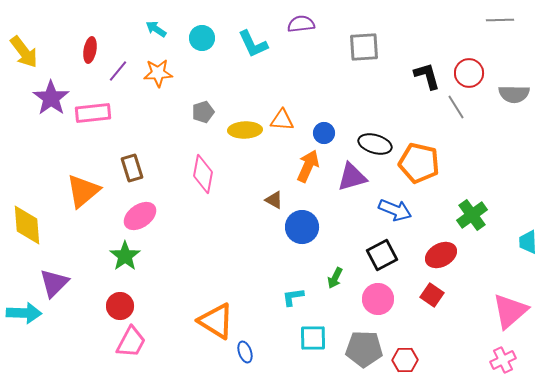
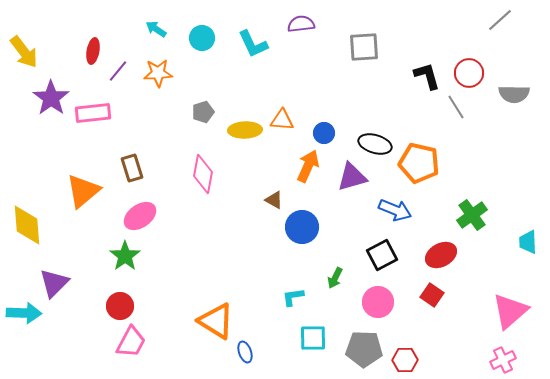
gray line at (500, 20): rotated 40 degrees counterclockwise
red ellipse at (90, 50): moved 3 px right, 1 px down
pink circle at (378, 299): moved 3 px down
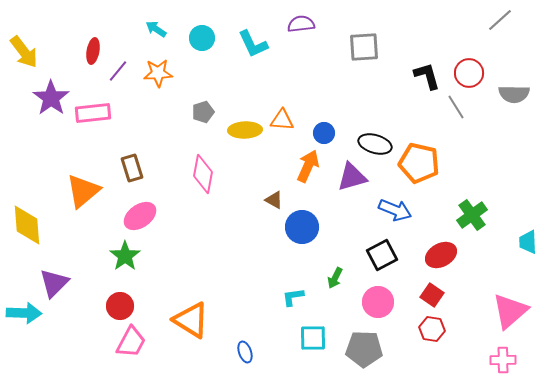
orange triangle at (216, 321): moved 25 px left, 1 px up
red hexagon at (405, 360): moved 27 px right, 31 px up; rotated 10 degrees clockwise
pink cross at (503, 360): rotated 25 degrees clockwise
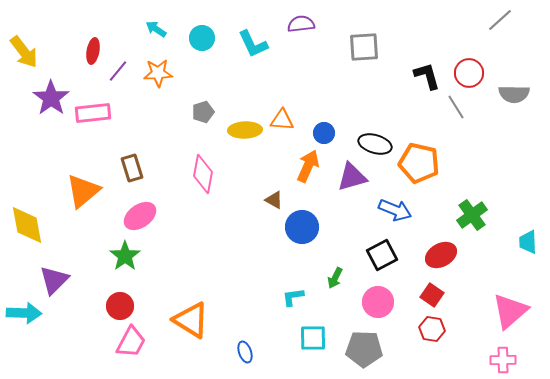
yellow diamond at (27, 225): rotated 6 degrees counterclockwise
purple triangle at (54, 283): moved 3 px up
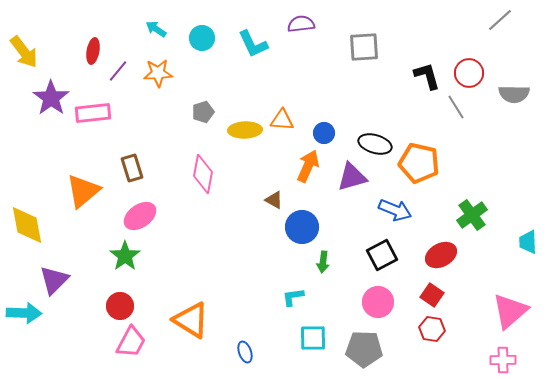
green arrow at (335, 278): moved 12 px left, 16 px up; rotated 20 degrees counterclockwise
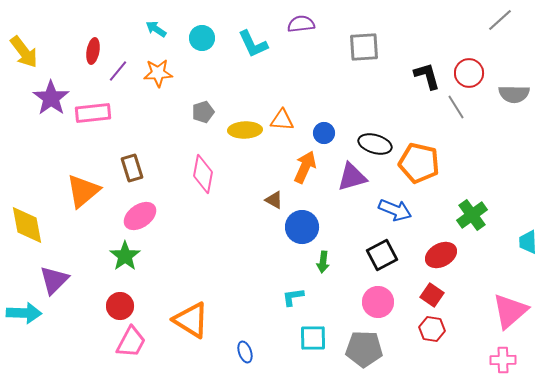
orange arrow at (308, 166): moved 3 px left, 1 px down
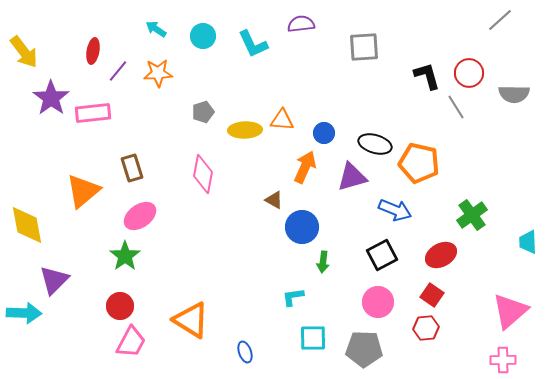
cyan circle at (202, 38): moved 1 px right, 2 px up
red hexagon at (432, 329): moved 6 px left, 1 px up; rotated 15 degrees counterclockwise
